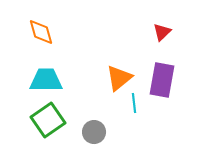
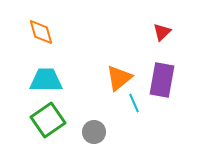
cyan line: rotated 18 degrees counterclockwise
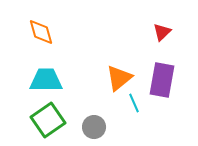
gray circle: moved 5 px up
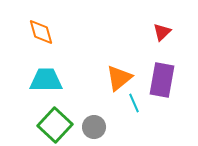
green square: moved 7 px right, 5 px down; rotated 12 degrees counterclockwise
